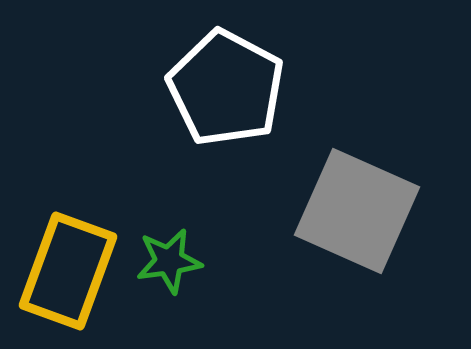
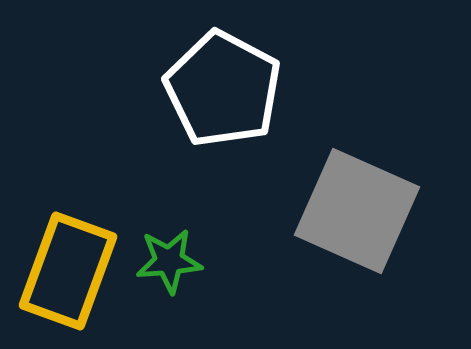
white pentagon: moved 3 px left, 1 px down
green star: rotated 4 degrees clockwise
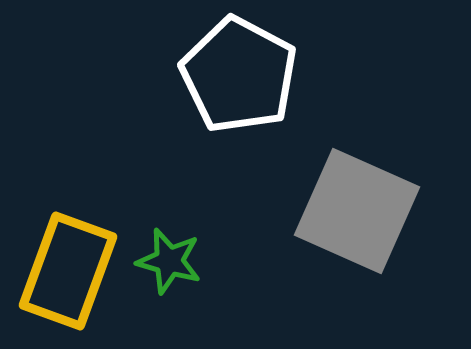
white pentagon: moved 16 px right, 14 px up
green star: rotated 20 degrees clockwise
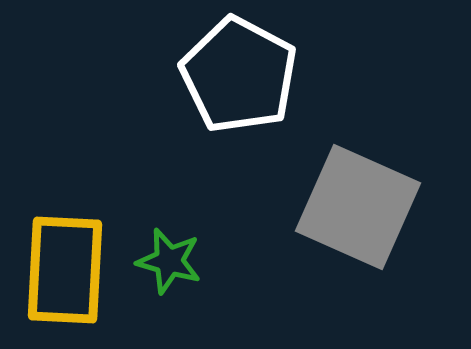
gray square: moved 1 px right, 4 px up
yellow rectangle: moved 3 px left, 1 px up; rotated 17 degrees counterclockwise
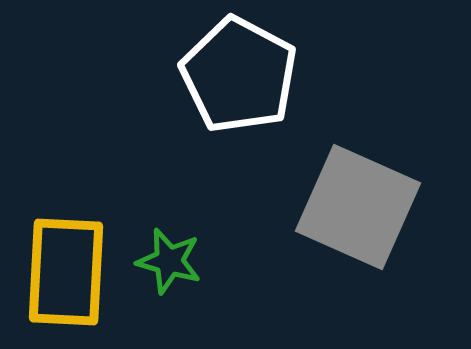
yellow rectangle: moved 1 px right, 2 px down
